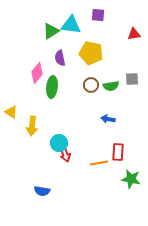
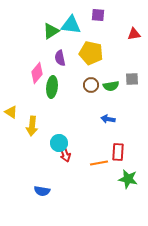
green star: moved 3 px left
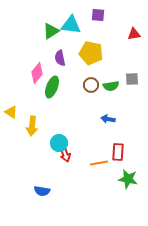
green ellipse: rotated 15 degrees clockwise
